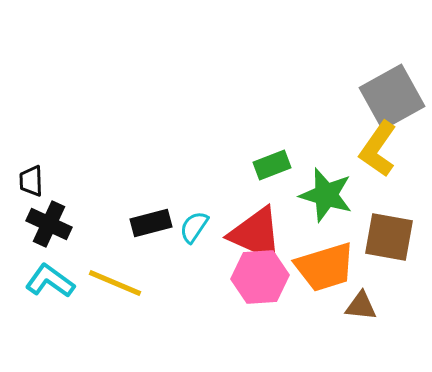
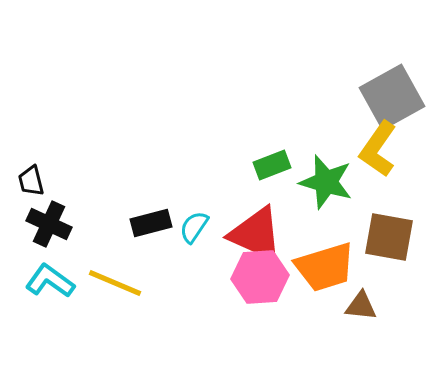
black trapezoid: rotated 12 degrees counterclockwise
green star: moved 13 px up
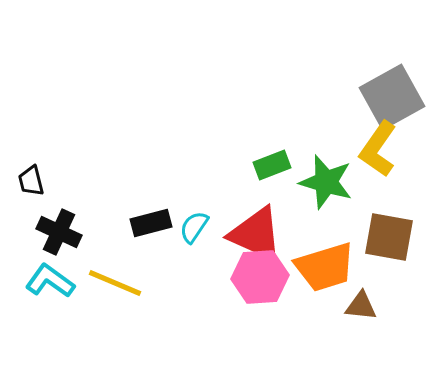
black cross: moved 10 px right, 8 px down
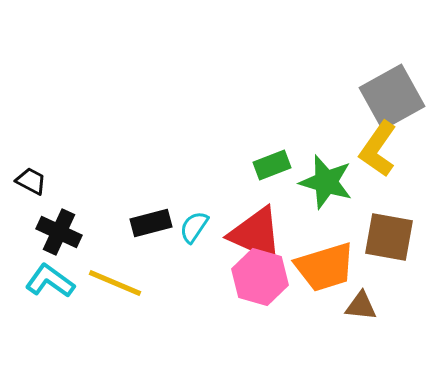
black trapezoid: rotated 132 degrees clockwise
pink hexagon: rotated 20 degrees clockwise
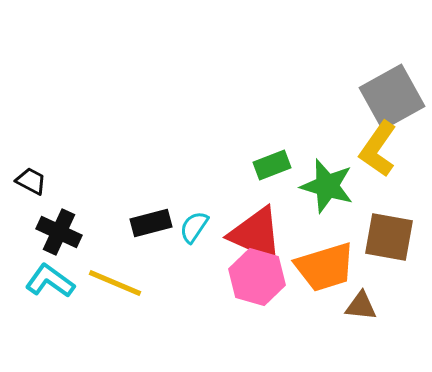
green star: moved 1 px right, 4 px down
pink hexagon: moved 3 px left
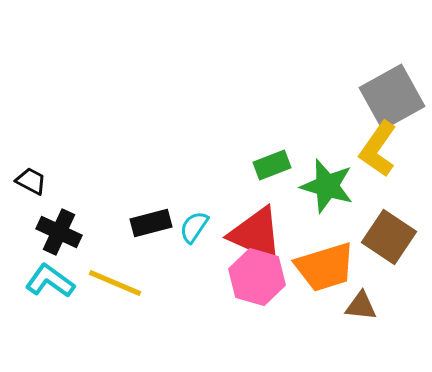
brown square: rotated 24 degrees clockwise
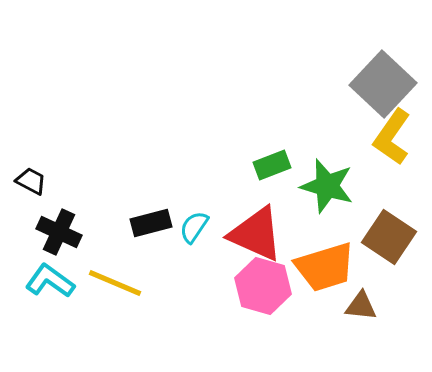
gray square: moved 9 px left, 13 px up; rotated 18 degrees counterclockwise
yellow L-shape: moved 14 px right, 12 px up
pink hexagon: moved 6 px right, 9 px down
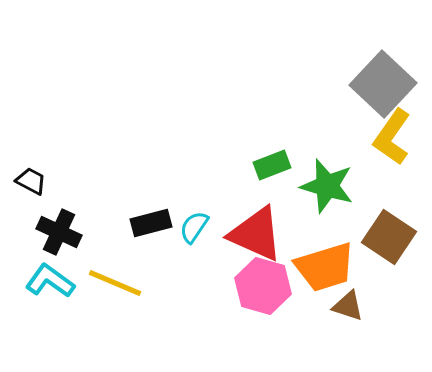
brown triangle: moved 13 px left; rotated 12 degrees clockwise
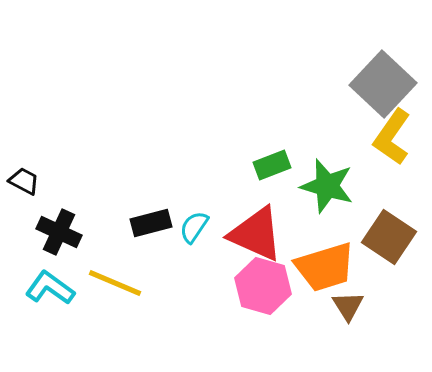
black trapezoid: moved 7 px left
cyan L-shape: moved 7 px down
brown triangle: rotated 40 degrees clockwise
